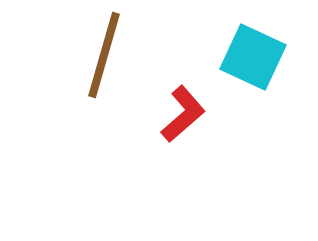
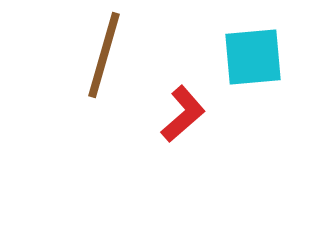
cyan square: rotated 30 degrees counterclockwise
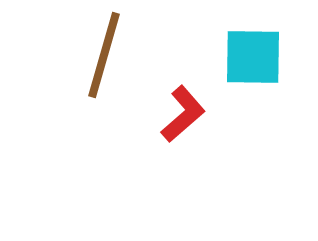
cyan square: rotated 6 degrees clockwise
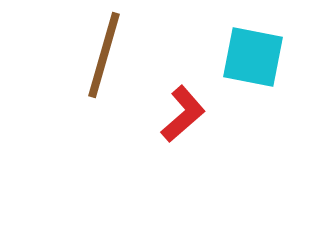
cyan square: rotated 10 degrees clockwise
